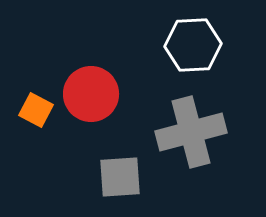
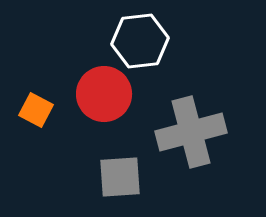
white hexagon: moved 53 px left, 4 px up; rotated 4 degrees counterclockwise
red circle: moved 13 px right
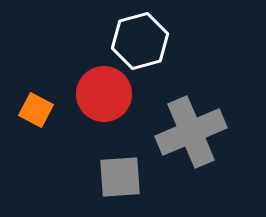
white hexagon: rotated 8 degrees counterclockwise
gray cross: rotated 8 degrees counterclockwise
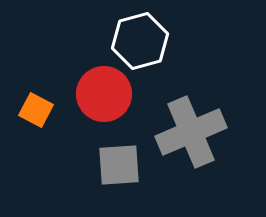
gray square: moved 1 px left, 12 px up
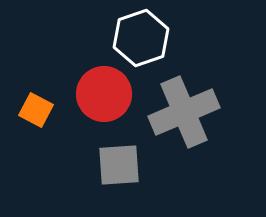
white hexagon: moved 1 px right, 3 px up; rotated 4 degrees counterclockwise
gray cross: moved 7 px left, 20 px up
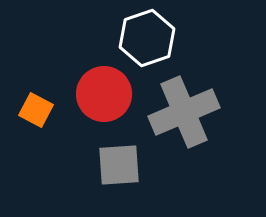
white hexagon: moved 6 px right
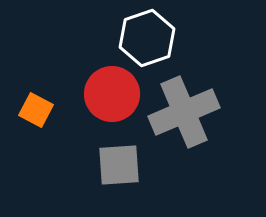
red circle: moved 8 px right
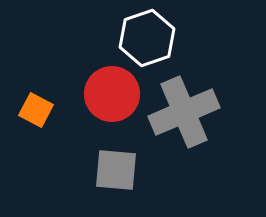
gray square: moved 3 px left, 5 px down; rotated 9 degrees clockwise
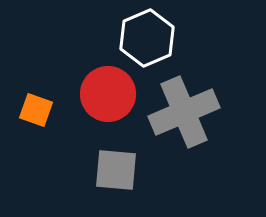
white hexagon: rotated 4 degrees counterclockwise
red circle: moved 4 px left
orange square: rotated 8 degrees counterclockwise
